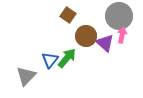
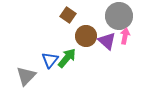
pink arrow: moved 3 px right, 1 px down
purple triangle: moved 2 px right, 2 px up
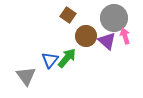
gray circle: moved 5 px left, 2 px down
pink arrow: rotated 28 degrees counterclockwise
gray triangle: rotated 20 degrees counterclockwise
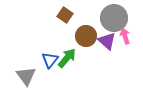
brown square: moved 3 px left
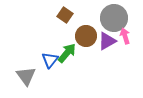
purple triangle: rotated 48 degrees clockwise
green arrow: moved 5 px up
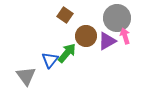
gray circle: moved 3 px right
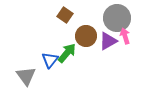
purple triangle: moved 1 px right
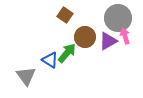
gray circle: moved 1 px right
brown circle: moved 1 px left, 1 px down
blue triangle: rotated 36 degrees counterclockwise
